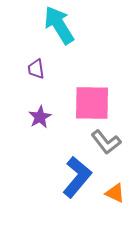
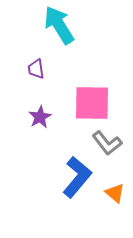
gray L-shape: moved 1 px right, 1 px down
orange triangle: rotated 15 degrees clockwise
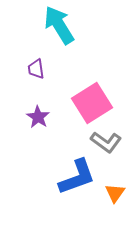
pink square: rotated 33 degrees counterclockwise
purple star: moved 2 px left; rotated 10 degrees counterclockwise
gray L-shape: moved 1 px left, 1 px up; rotated 16 degrees counterclockwise
blue L-shape: rotated 30 degrees clockwise
orange triangle: rotated 25 degrees clockwise
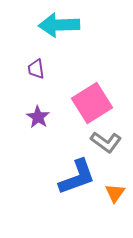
cyan arrow: rotated 60 degrees counterclockwise
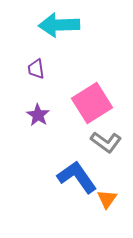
purple star: moved 2 px up
blue L-shape: rotated 105 degrees counterclockwise
orange triangle: moved 8 px left, 6 px down
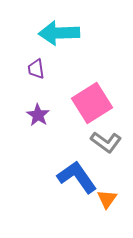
cyan arrow: moved 8 px down
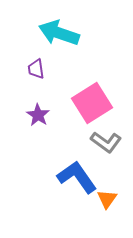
cyan arrow: rotated 21 degrees clockwise
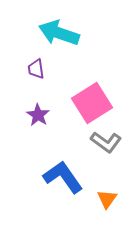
blue L-shape: moved 14 px left
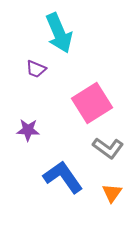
cyan arrow: rotated 132 degrees counterclockwise
purple trapezoid: rotated 60 degrees counterclockwise
purple star: moved 10 px left, 15 px down; rotated 30 degrees counterclockwise
gray L-shape: moved 2 px right, 6 px down
orange triangle: moved 5 px right, 6 px up
